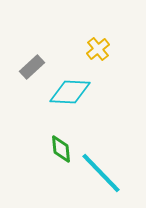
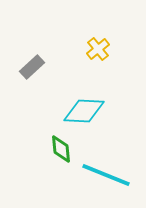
cyan diamond: moved 14 px right, 19 px down
cyan line: moved 5 px right, 2 px down; rotated 24 degrees counterclockwise
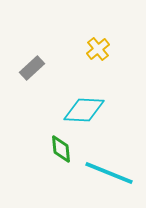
gray rectangle: moved 1 px down
cyan diamond: moved 1 px up
cyan line: moved 3 px right, 2 px up
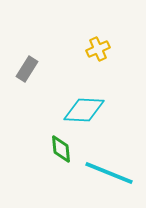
yellow cross: rotated 15 degrees clockwise
gray rectangle: moved 5 px left, 1 px down; rotated 15 degrees counterclockwise
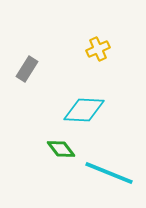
green diamond: rotated 32 degrees counterclockwise
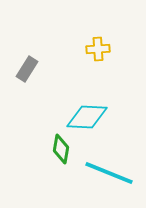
yellow cross: rotated 20 degrees clockwise
cyan diamond: moved 3 px right, 7 px down
green diamond: rotated 48 degrees clockwise
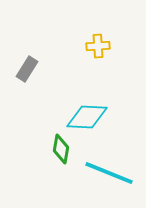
yellow cross: moved 3 px up
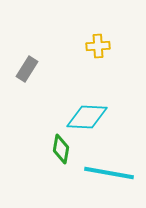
cyan line: rotated 12 degrees counterclockwise
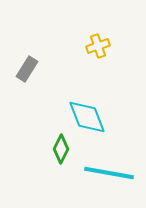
yellow cross: rotated 15 degrees counterclockwise
cyan diamond: rotated 66 degrees clockwise
green diamond: rotated 16 degrees clockwise
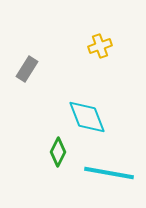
yellow cross: moved 2 px right
green diamond: moved 3 px left, 3 px down
